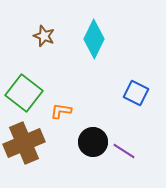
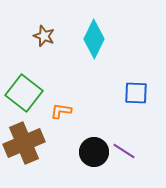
blue square: rotated 25 degrees counterclockwise
black circle: moved 1 px right, 10 px down
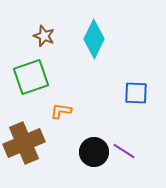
green square: moved 7 px right, 16 px up; rotated 33 degrees clockwise
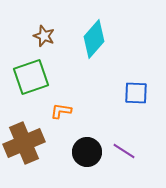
cyan diamond: rotated 15 degrees clockwise
black circle: moved 7 px left
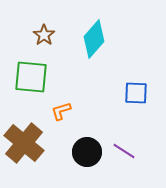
brown star: moved 1 px up; rotated 15 degrees clockwise
green square: rotated 24 degrees clockwise
orange L-shape: rotated 25 degrees counterclockwise
brown cross: rotated 27 degrees counterclockwise
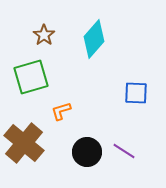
green square: rotated 21 degrees counterclockwise
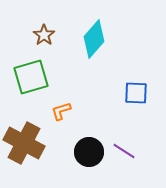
brown cross: rotated 12 degrees counterclockwise
black circle: moved 2 px right
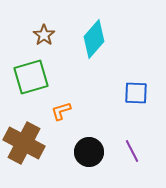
purple line: moved 8 px right; rotated 30 degrees clockwise
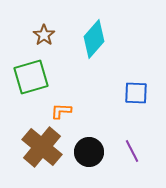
orange L-shape: rotated 20 degrees clockwise
brown cross: moved 18 px right, 4 px down; rotated 12 degrees clockwise
